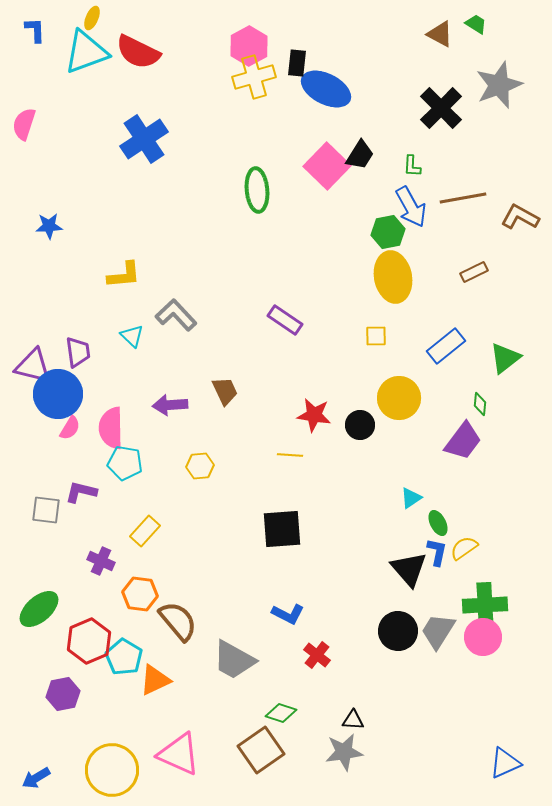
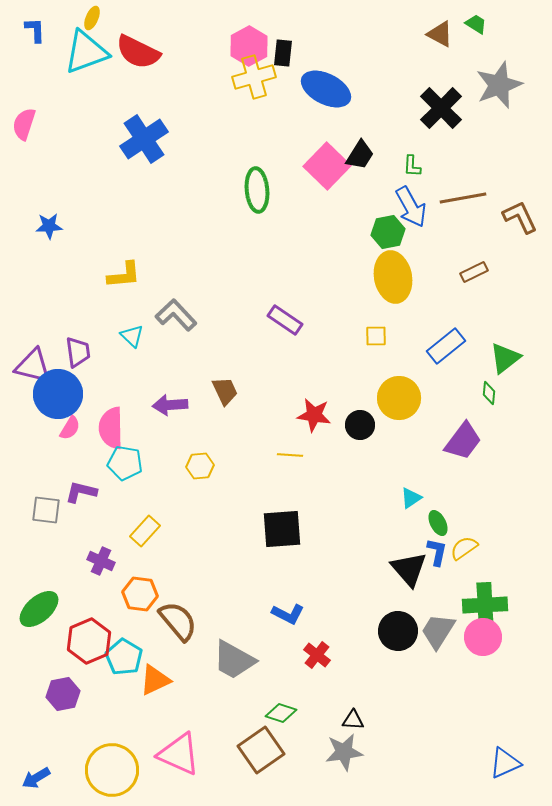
black rectangle at (297, 63): moved 14 px left, 10 px up
brown L-shape at (520, 217): rotated 36 degrees clockwise
green diamond at (480, 404): moved 9 px right, 11 px up
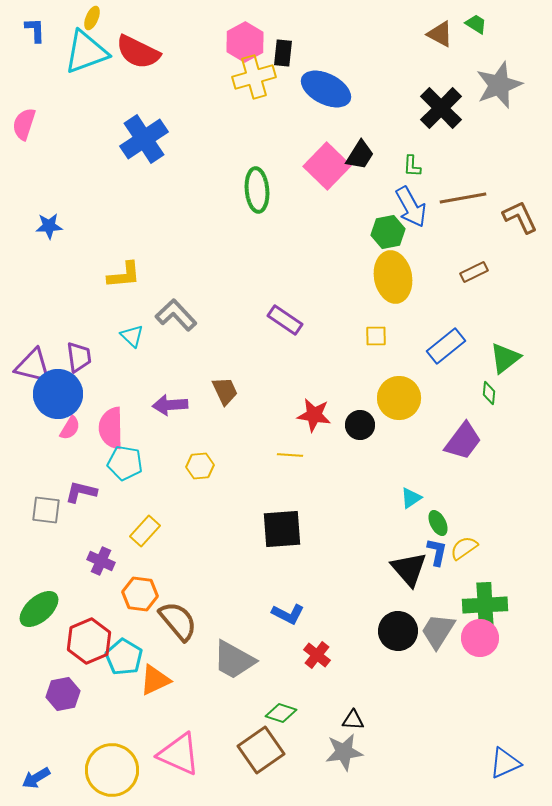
pink hexagon at (249, 46): moved 4 px left, 4 px up
purple trapezoid at (78, 352): moved 1 px right, 5 px down
pink circle at (483, 637): moved 3 px left, 1 px down
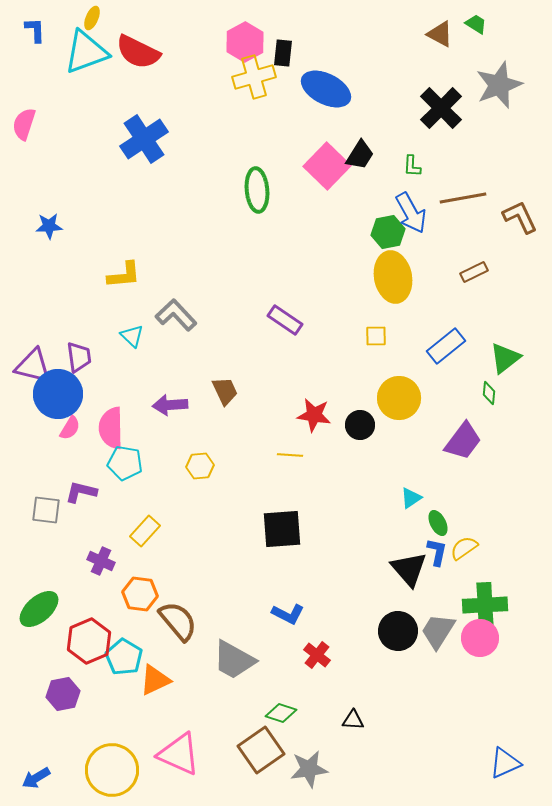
blue arrow at (411, 207): moved 6 px down
gray star at (344, 752): moved 35 px left, 17 px down
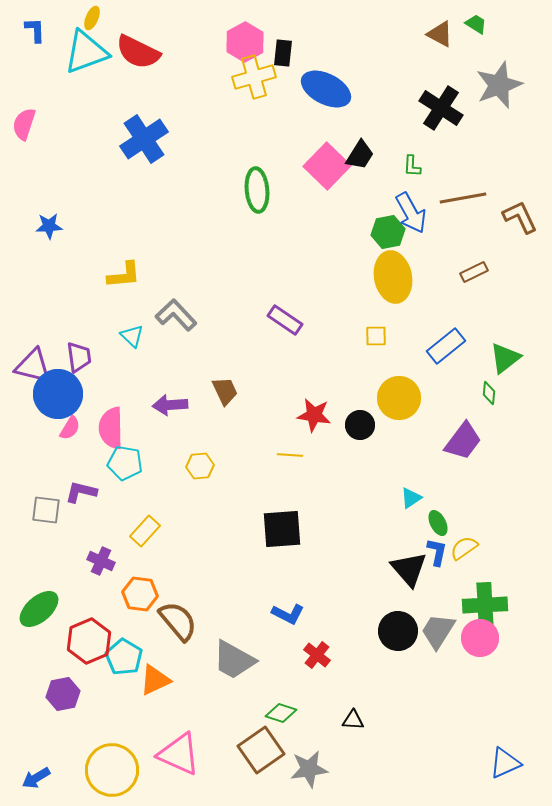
black cross at (441, 108): rotated 12 degrees counterclockwise
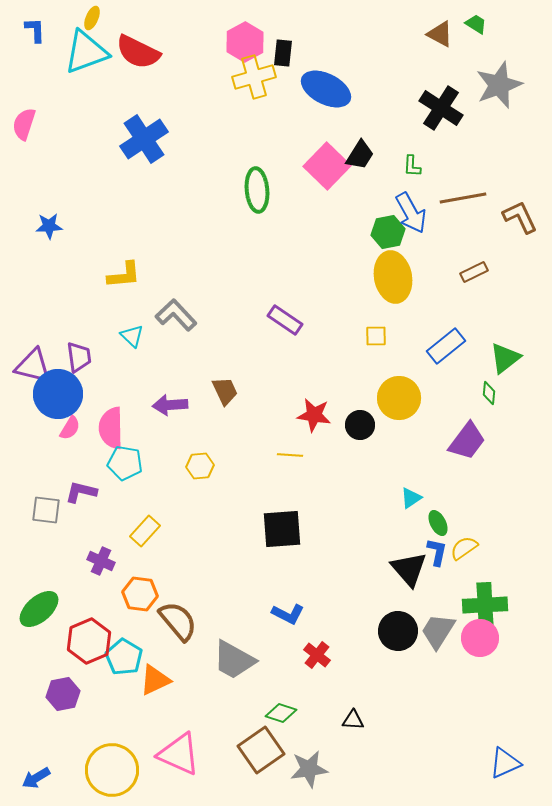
purple trapezoid at (463, 441): moved 4 px right
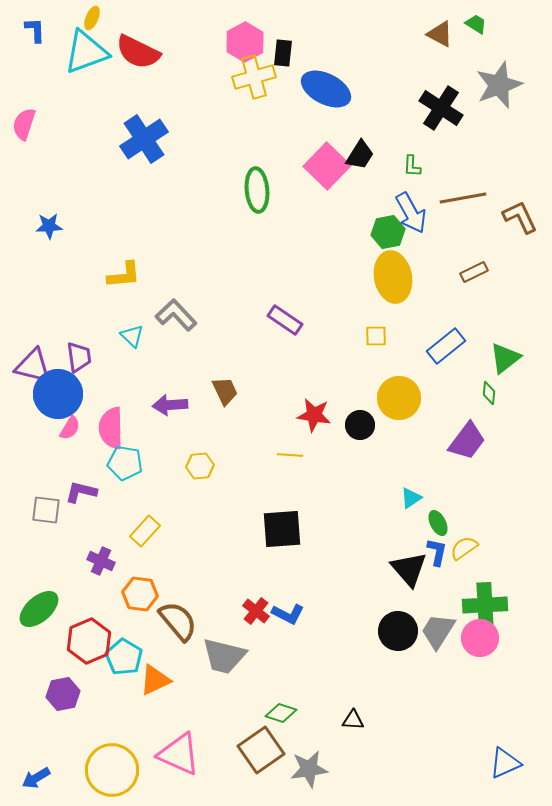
red cross at (317, 655): moved 61 px left, 44 px up
gray trapezoid at (234, 660): moved 10 px left, 4 px up; rotated 15 degrees counterclockwise
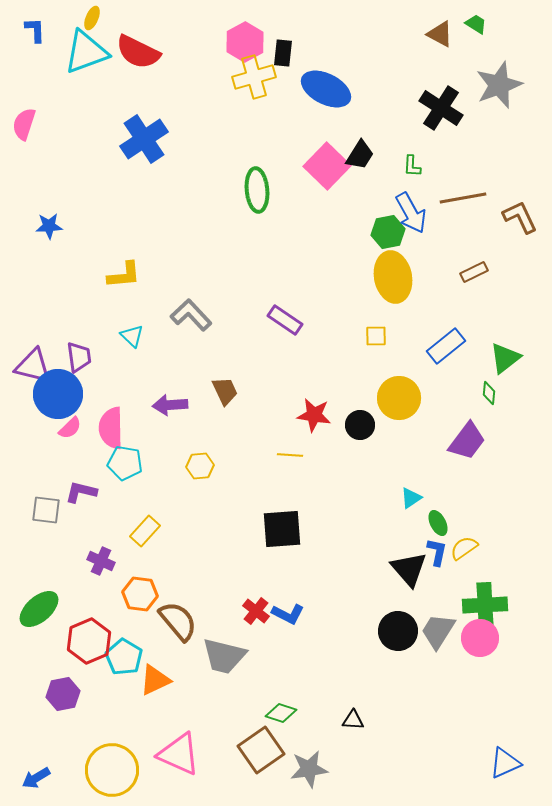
gray L-shape at (176, 315): moved 15 px right
pink semicircle at (70, 428): rotated 15 degrees clockwise
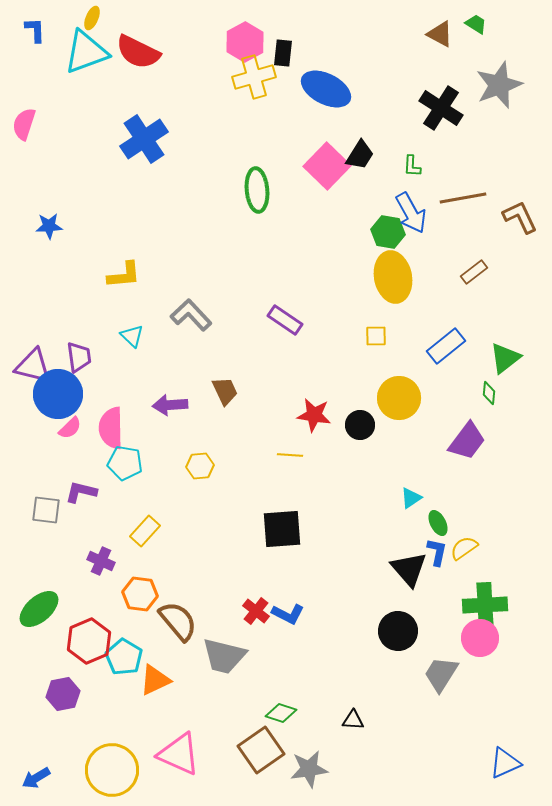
green hexagon at (388, 232): rotated 20 degrees clockwise
brown rectangle at (474, 272): rotated 12 degrees counterclockwise
gray trapezoid at (438, 631): moved 3 px right, 43 px down
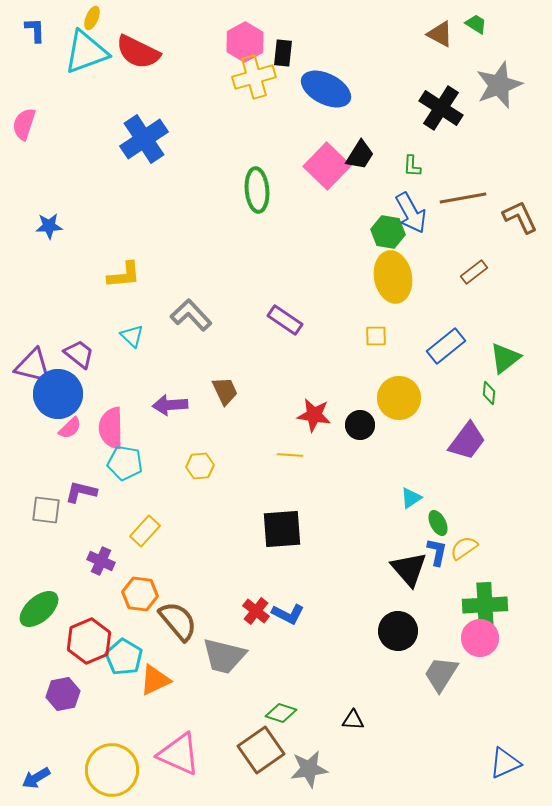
purple trapezoid at (79, 357): moved 3 px up; rotated 44 degrees counterclockwise
